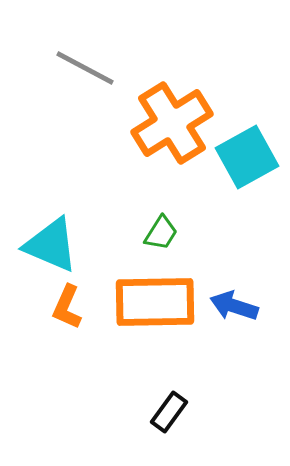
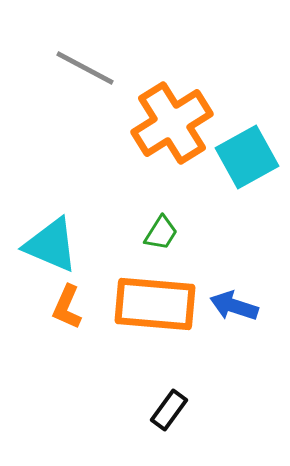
orange rectangle: moved 2 px down; rotated 6 degrees clockwise
black rectangle: moved 2 px up
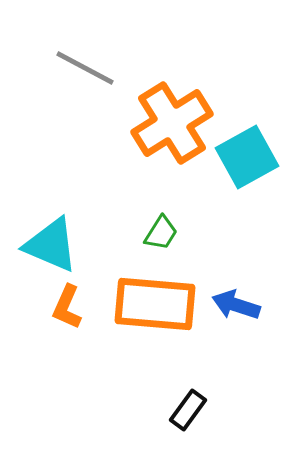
blue arrow: moved 2 px right, 1 px up
black rectangle: moved 19 px right
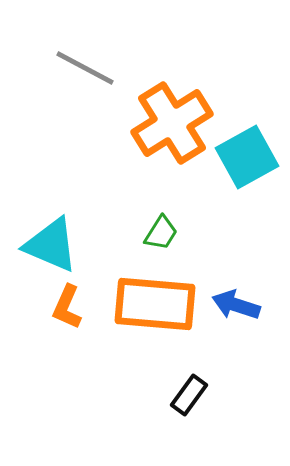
black rectangle: moved 1 px right, 15 px up
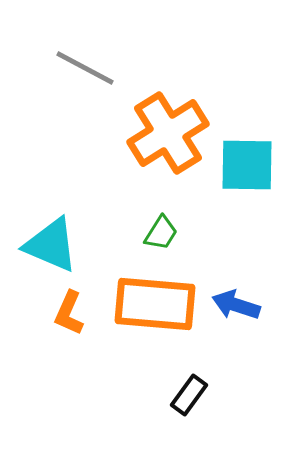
orange cross: moved 4 px left, 10 px down
cyan square: moved 8 px down; rotated 30 degrees clockwise
orange L-shape: moved 2 px right, 6 px down
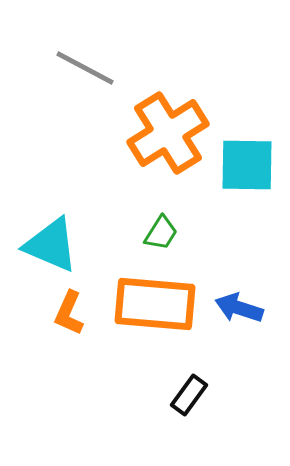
blue arrow: moved 3 px right, 3 px down
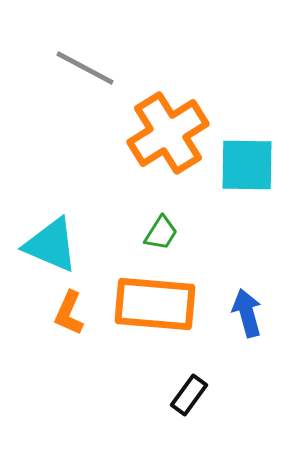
blue arrow: moved 8 px right, 5 px down; rotated 57 degrees clockwise
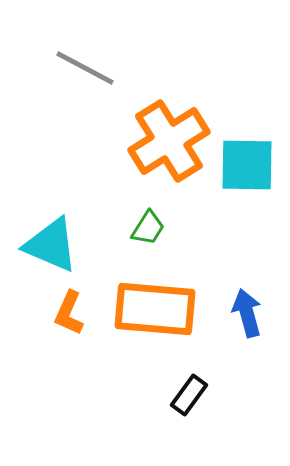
orange cross: moved 1 px right, 8 px down
green trapezoid: moved 13 px left, 5 px up
orange rectangle: moved 5 px down
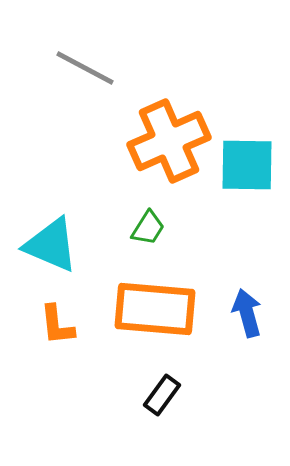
orange cross: rotated 8 degrees clockwise
orange L-shape: moved 12 px left, 12 px down; rotated 30 degrees counterclockwise
black rectangle: moved 27 px left
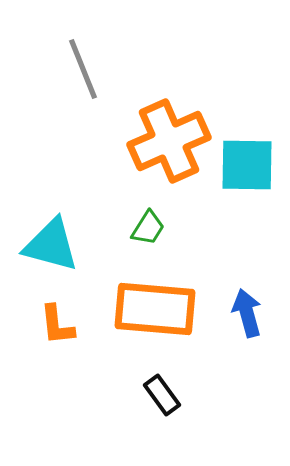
gray line: moved 2 px left, 1 px down; rotated 40 degrees clockwise
cyan triangle: rotated 8 degrees counterclockwise
black rectangle: rotated 72 degrees counterclockwise
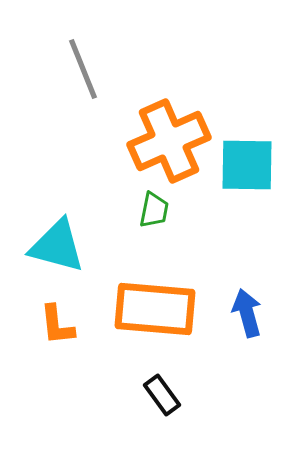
green trapezoid: moved 6 px right, 18 px up; rotated 21 degrees counterclockwise
cyan triangle: moved 6 px right, 1 px down
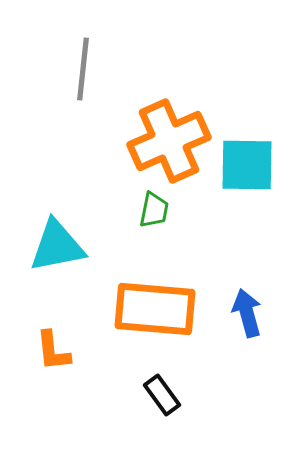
gray line: rotated 28 degrees clockwise
cyan triangle: rotated 26 degrees counterclockwise
orange L-shape: moved 4 px left, 26 px down
